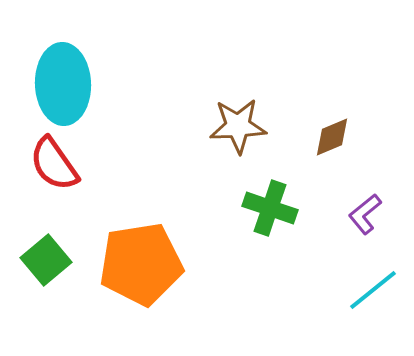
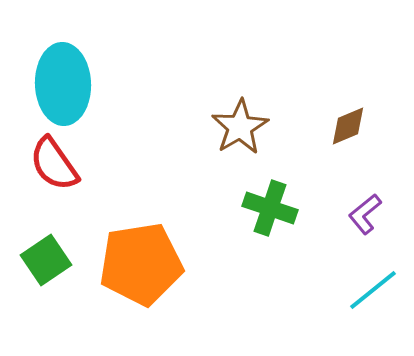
brown star: moved 2 px right, 1 px down; rotated 28 degrees counterclockwise
brown diamond: moved 16 px right, 11 px up
green square: rotated 6 degrees clockwise
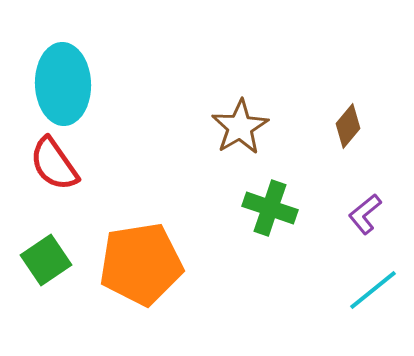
brown diamond: rotated 27 degrees counterclockwise
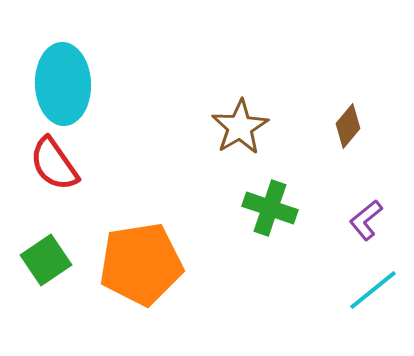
purple L-shape: moved 1 px right, 6 px down
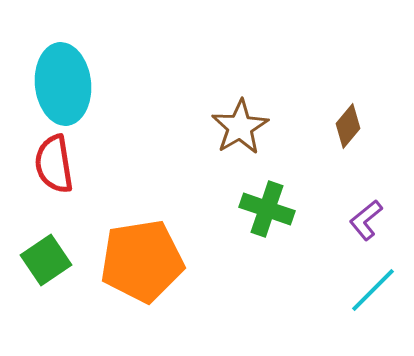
cyan ellipse: rotated 4 degrees counterclockwise
red semicircle: rotated 26 degrees clockwise
green cross: moved 3 px left, 1 px down
orange pentagon: moved 1 px right, 3 px up
cyan line: rotated 6 degrees counterclockwise
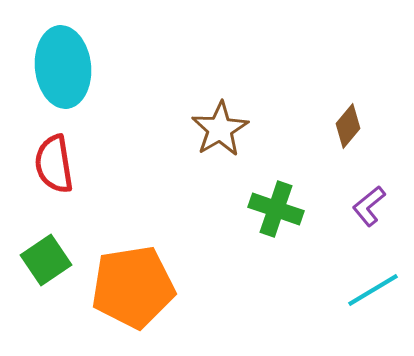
cyan ellipse: moved 17 px up
brown star: moved 20 px left, 2 px down
green cross: moved 9 px right
purple L-shape: moved 3 px right, 14 px up
orange pentagon: moved 9 px left, 26 px down
cyan line: rotated 14 degrees clockwise
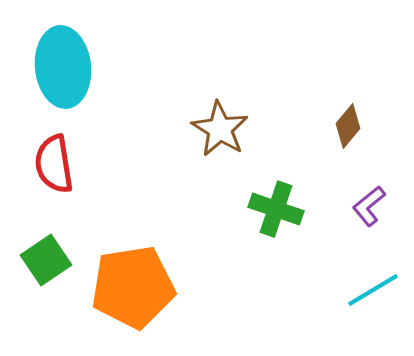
brown star: rotated 10 degrees counterclockwise
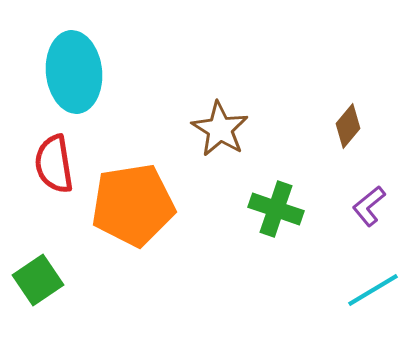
cyan ellipse: moved 11 px right, 5 px down
green square: moved 8 px left, 20 px down
orange pentagon: moved 82 px up
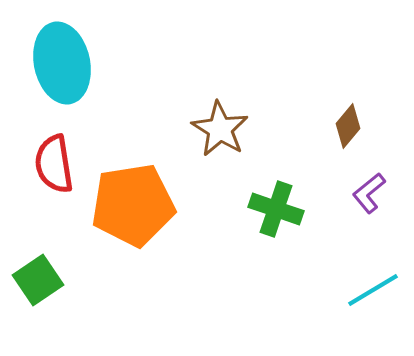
cyan ellipse: moved 12 px left, 9 px up; rotated 6 degrees counterclockwise
purple L-shape: moved 13 px up
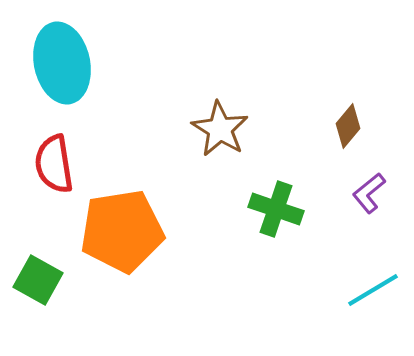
orange pentagon: moved 11 px left, 26 px down
green square: rotated 27 degrees counterclockwise
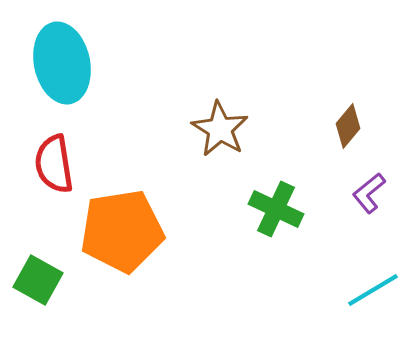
green cross: rotated 6 degrees clockwise
